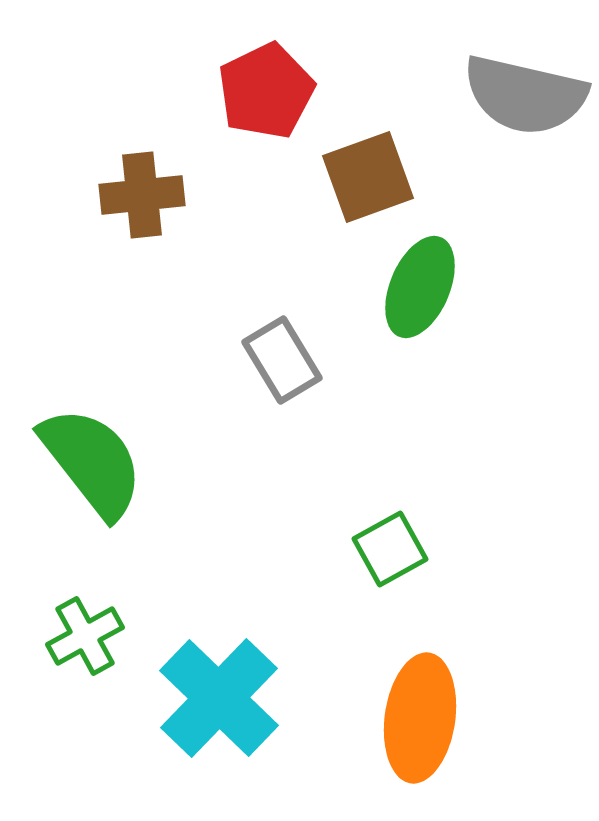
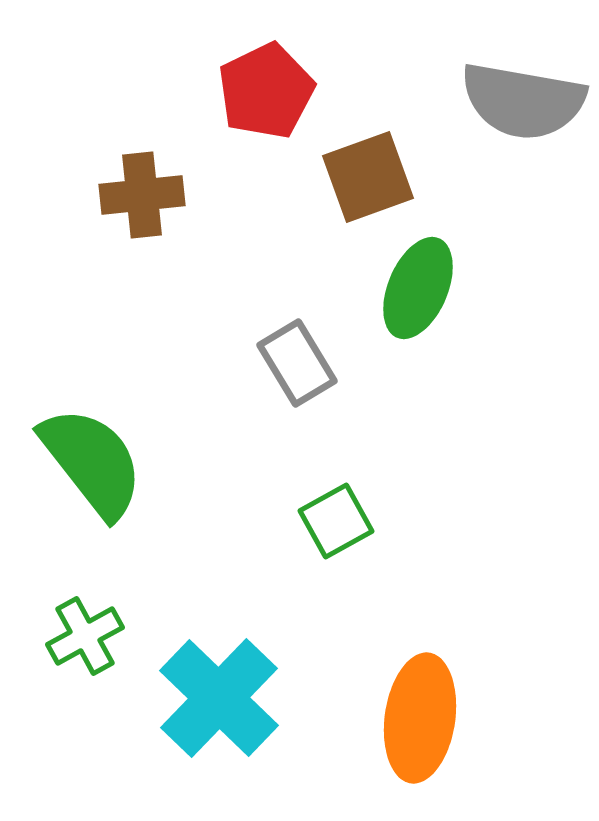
gray semicircle: moved 2 px left, 6 px down; rotated 3 degrees counterclockwise
green ellipse: moved 2 px left, 1 px down
gray rectangle: moved 15 px right, 3 px down
green square: moved 54 px left, 28 px up
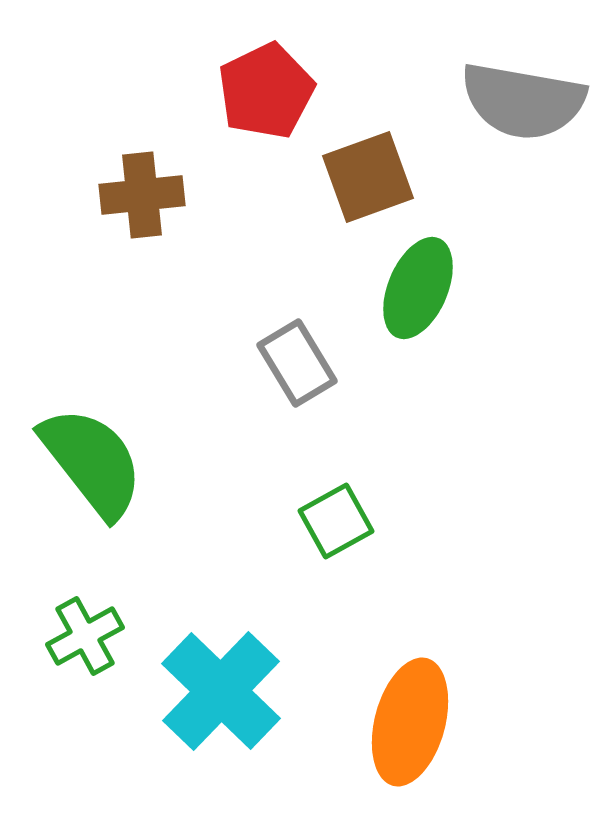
cyan cross: moved 2 px right, 7 px up
orange ellipse: moved 10 px left, 4 px down; rotated 7 degrees clockwise
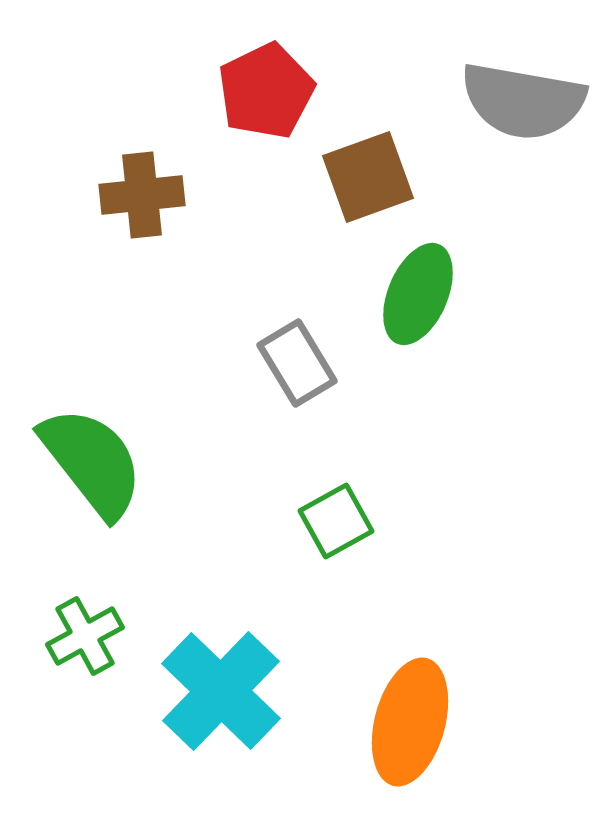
green ellipse: moved 6 px down
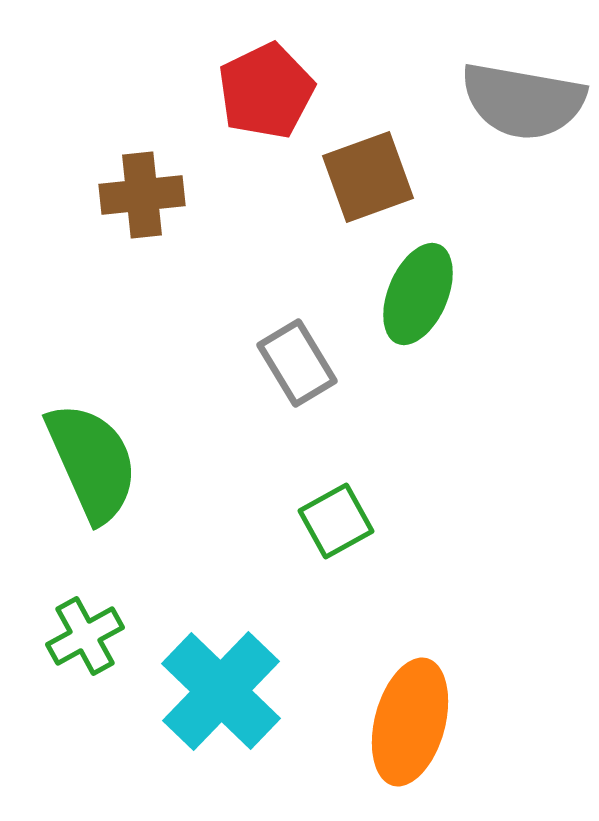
green semicircle: rotated 14 degrees clockwise
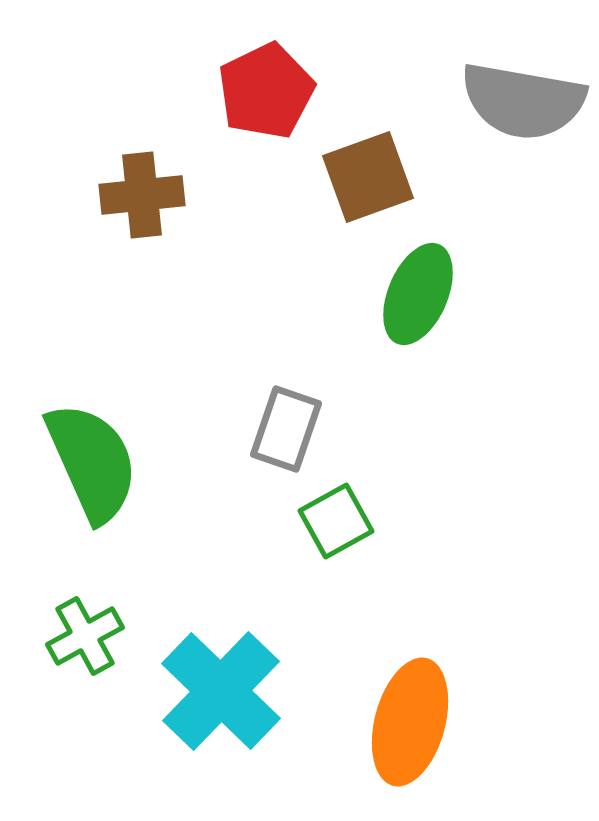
gray rectangle: moved 11 px left, 66 px down; rotated 50 degrees clockwise
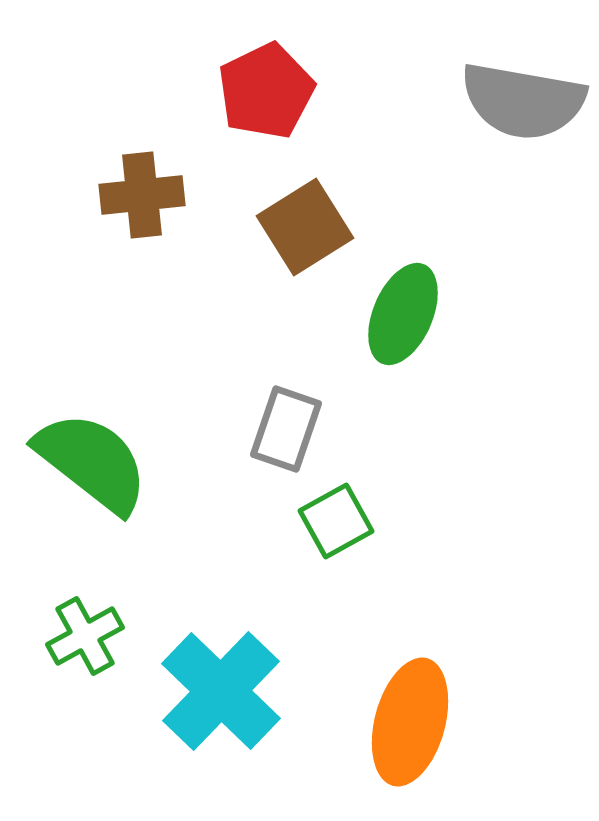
brown square: moved 63 px left, 50 px down; rotated 12 degrees counterclockwise
green ellipse: moved 15 px left, 20 px down
green semicircle: rotated 28 degrees counterclockwise
